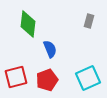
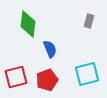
cyan square: moved 1 px left, 4 px up; rotated 10 degrees clockwise
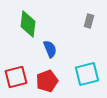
red pentagon: moved 1 px down
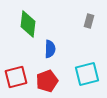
blue semicircle: rotated 24 degrees clockwise
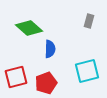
green diamond: moved 1 px right, 4 px down; rotated 56 degrees counterclockwise
cyan square: moved 3 px up
red pentagon: moved 1 px left, 2 px down
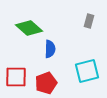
red square: rotated 15 degrees clockwise
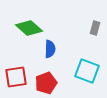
gray rectangle: moved 6 px right, 7 px down
cyan square: rotated 35 degrees clockwise
red square: rotated 10 degrees counterclockwise
